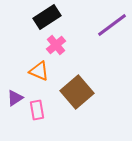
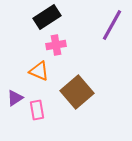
purple line: rotated 24 degrees counterclockwise
pink cross: rotated 30 degrees clockwise
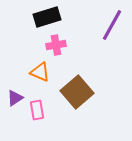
black rectangle: rotated 16 degrees clockwise
orange triangle: moved 1 px right, 1 px down
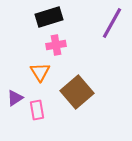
black rectangle: moved 2 px right
purple line: moved 2 px up
orange triangle: rotated 35 degrees clockwise
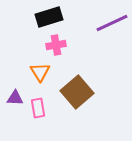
purple line: rotated 36 degrees clockwise
purple triangle: rotated 36 degrees clockwise
pink rectangle: moved 1 px right, 2 px up
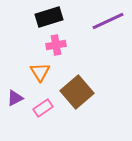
purple line: moved 4 px left, 2 px up
purple triangle: rotated 30 degrees counterclockwise
pink rectangle: moved 5 px right; rotated 66 degrees clockwise
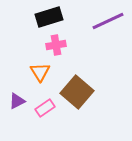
brown square: rotated 8 degrees counterclockwise
purple triangle: moved 2 px right, 3 px down
pink rectangle: moved 2 px right
